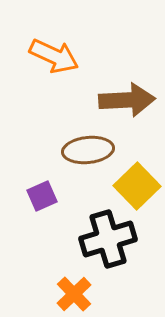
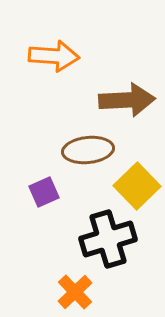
orange arrow: rotated 21 degrees counterclockwise
purple square: moved 2 px right, 4 px up
orange cross: moved 1 px right, 2 px up
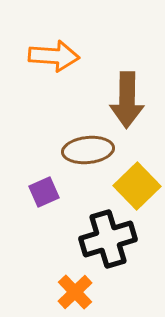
brown arrow: rotated 94 degrees clockwise
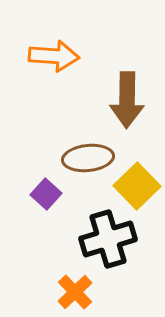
brown ellipse: moved 8 px down
purple square: moved 2 px right, 2 px down; rotated 24 degrees counterclockwise
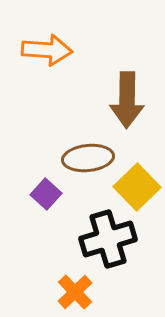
orange arrow: moved 7 px left, 6 px up
yellow square: moved 1 px down
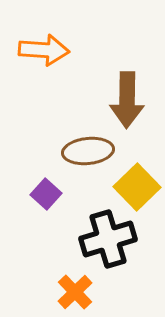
orange arrow: moved 3 px left
brown ellipse: moved 7 px up
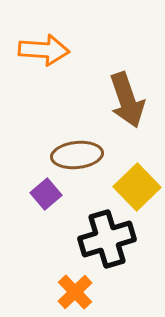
brown arrow: rotated 20 degrees counterclockwise
brown ellipse: moved 11 px left, 4 px down
purple square: rotated 8 degrees clockwise
black cross: moved 1 px left
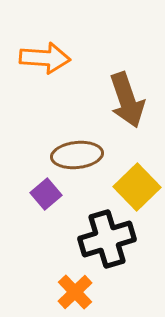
orange arrow: moved 1 px right, 8 px down
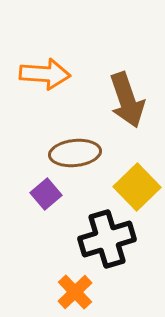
orange arrow: moved 16 px down
brown ellipse: moved 2 px left, 2 px up
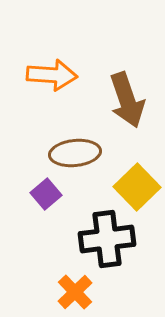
orange arrow: moved 7 px right, 1 px down
black cross: rotated 10 degrees clockwise
